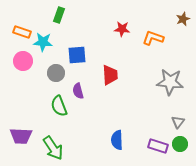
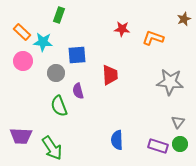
brown star: moved 1 px right
orange rectangle: rotated 24 degrees clockwise
green arrow: moved 1 px left
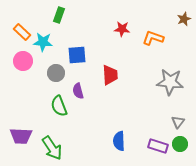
blue semicircle: moved 2 px right, 1 px down
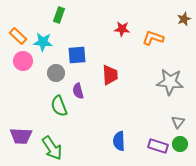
orange rectangle: moved 4 px left, 4 px down
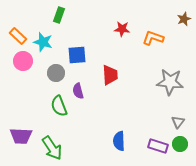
cyan star: rotated 12 degrees clockwise
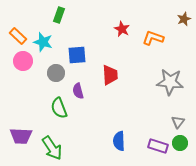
red star: rotated 21 degrees clockwise
green semicircle: moved 2 px down
green circle: moved 1 px up
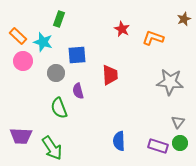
green rectangle: moved 4 px down
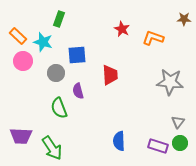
brown star: rotated 24 degrees clockwise
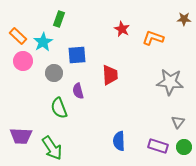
cyan star: rotated 24 degrees clockwise
gray circle: moved 2 px left
green circle: moved 4 px right, 4 px down
